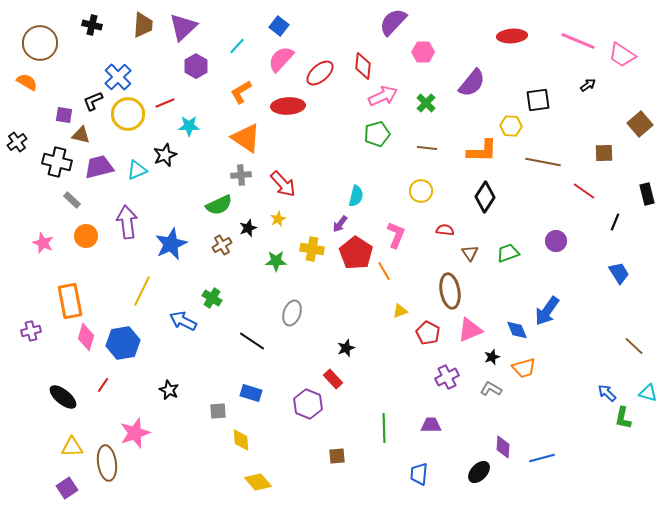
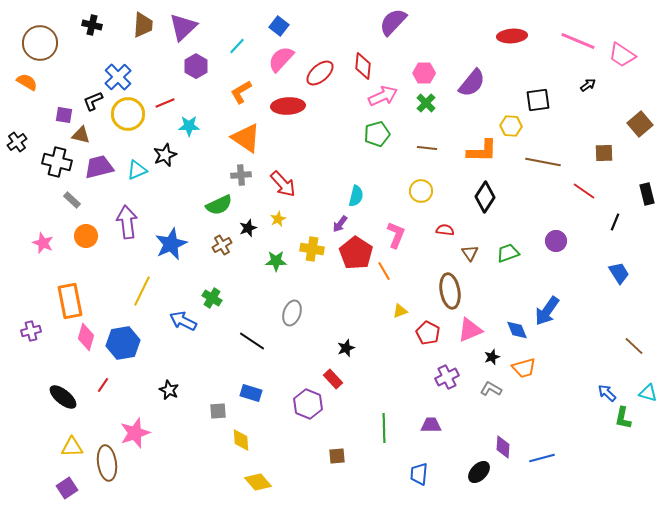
pink hexagon at (423, 52): moved 1 px right, 21 px down
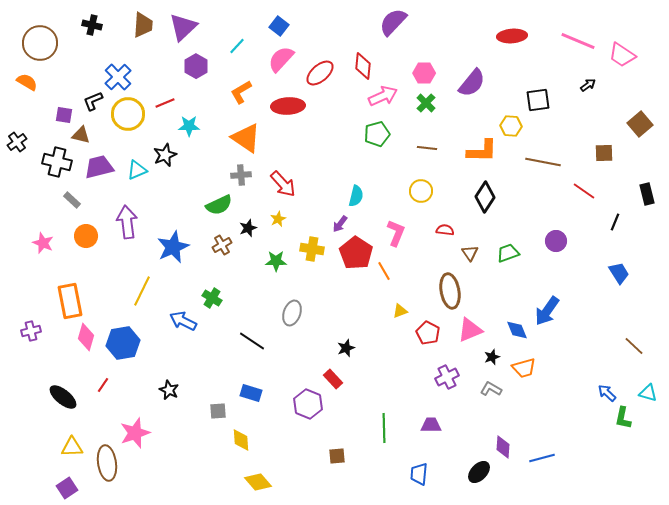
pink L-shape at (396, 235): moved 2 px up
blue star at (171, 244): moved 2 px right, 3 px down
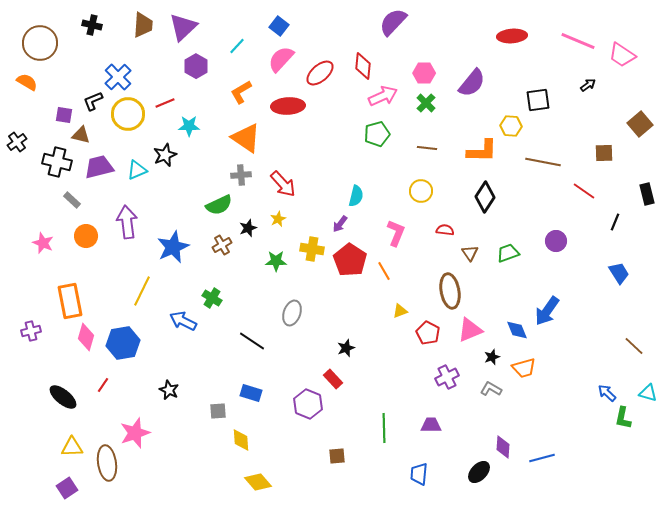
red pentagon at (356, 253): moved 6 px left, 7 px down
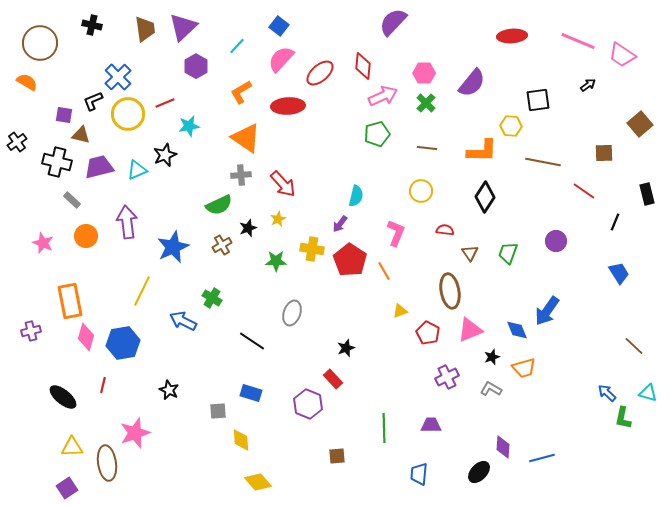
brown trapezoid at (143, 25): moved 2 px right, 4 px down; rotated 12 degrees counterclockwise
cyan star at (189, 126): rotated 10 degrees counterclockwise
green trapezoid at (508, 253): rotated 50 degrees counterclockwise
red line at (103, 385): rotated 21 degrees counterclockwise
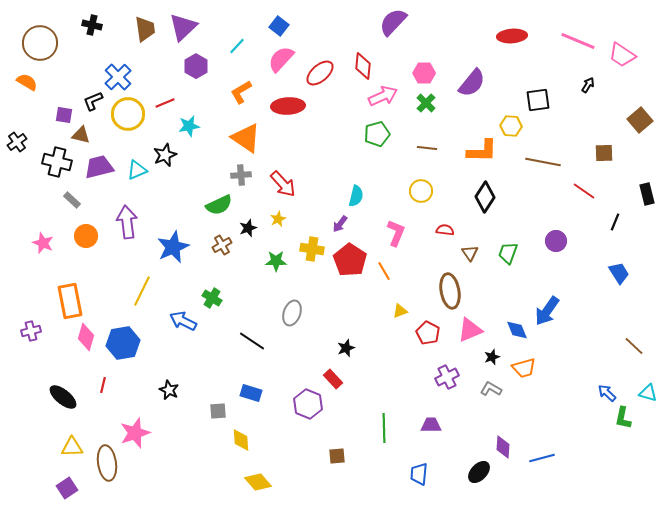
black arrow at (588, 85): rotated 21 degrees counterclockwise
brown square at (640, 124): moved 4 px up
